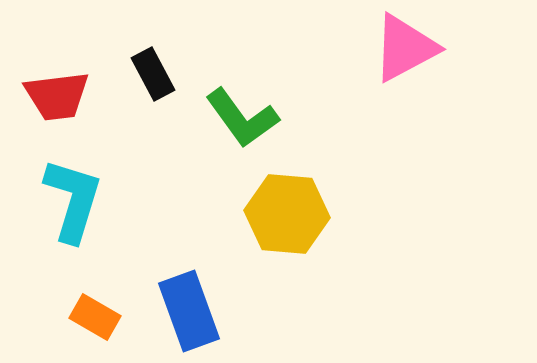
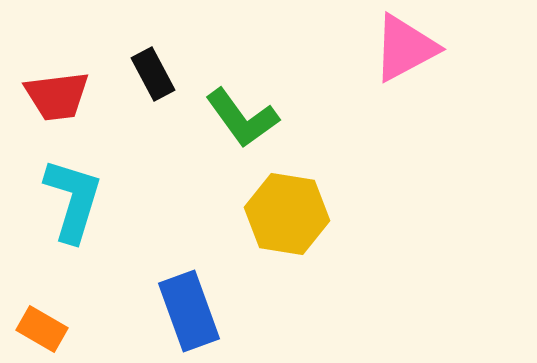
yellow hexagon: rotated 4 degrees clockwise
orange rectangle: moved 53 px left, 12 px down
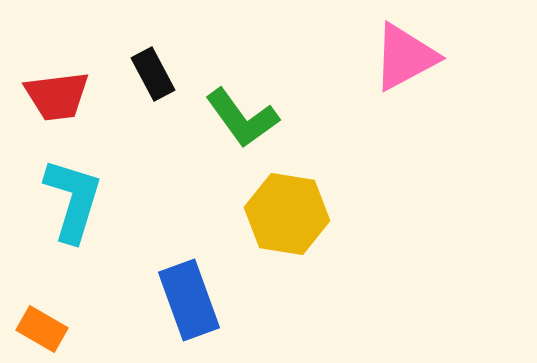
pink triangle: moved 9 px down
blue rectangle: moved 11 px up
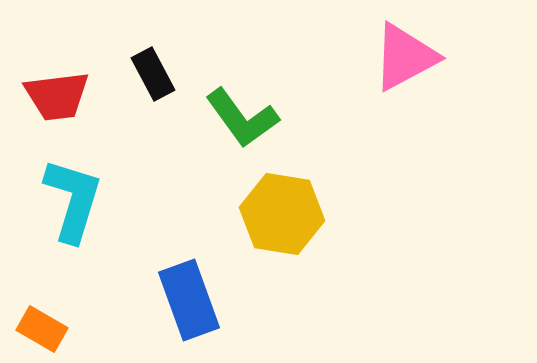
yellow hexagon: moved 5 px left
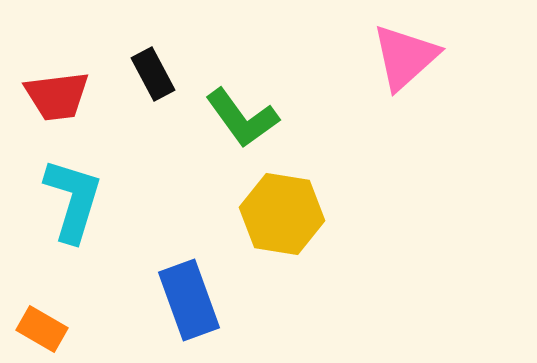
pink triangle: rotated 14 degrees counterclockwise
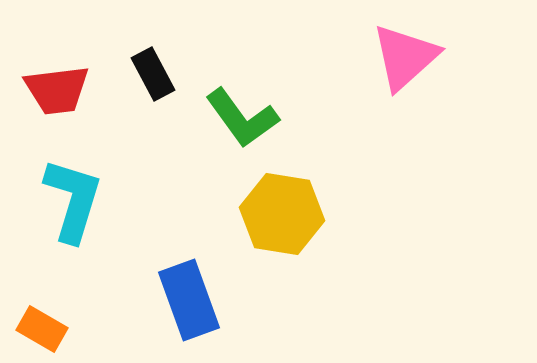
red trapezoid: moved 6 px up
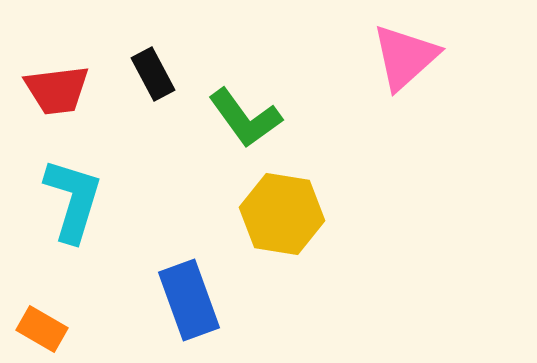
green L-shape: moved 3 px right
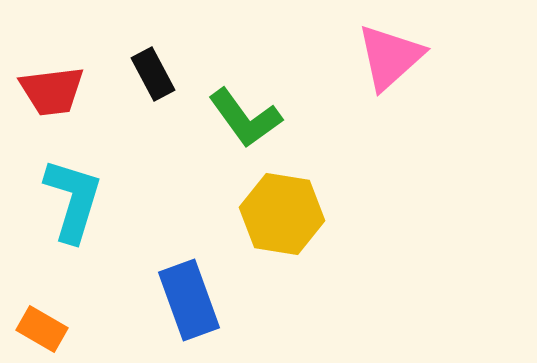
pink triangle: moved 15 px left
red trapezoid: moved 5 px left, 1 px down
